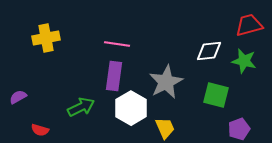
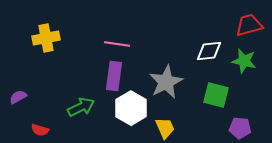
purple pentagon: moved 1 px right, 1 px up; rotated 25 degrees clockwise
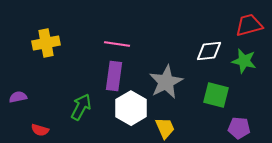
yellow cross: moved 5 px down
purple semicircle: rotated 18 degrees clockwise
green arrow: rotated 36 degrees counterclockwise
purple pentagon: moved 1 px left
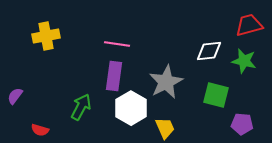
yellow cross: moved 7 px up
purple semicircle: moved 3 px left, 1 px up; rotated 42 degrees counterclockwise
purple pentagon: moved 3 px right, 4 px up
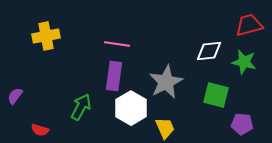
green star: moved 1 px down
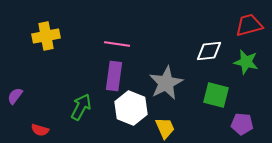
green star: moved 2 px right
gray star: moved 1 px down
white hexagon: rotated 8 degrees counterclockwise
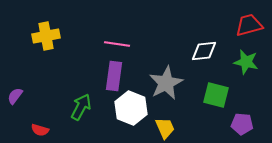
white diamond: moved 5 px left
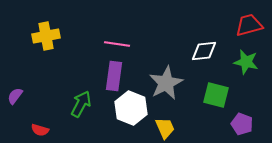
green arrow: moved 3 px up
purple pentagon: rotated 15 degrees clockwise
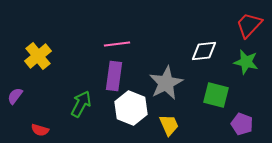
red trapezoid: rotated 32 degrees counterclockwise
yellow cross: moved 8 px left, 20 px down; rotated 28 degrees counterclockwise
pink line: rotated 15 degrees counterclockwise
yellow trapezoid: moved 4 px right, 3 px up
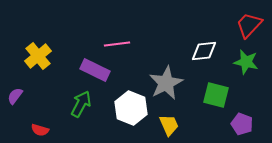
purple rectangle: moved 19 px left, 6 px up; rotated 72 degrees counterclockwise
